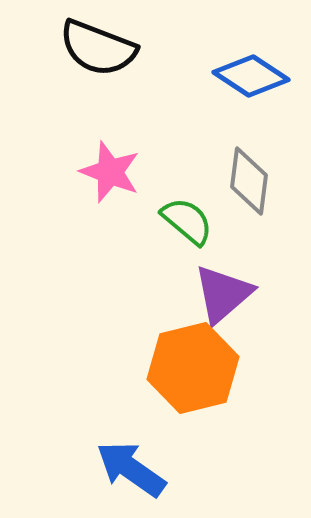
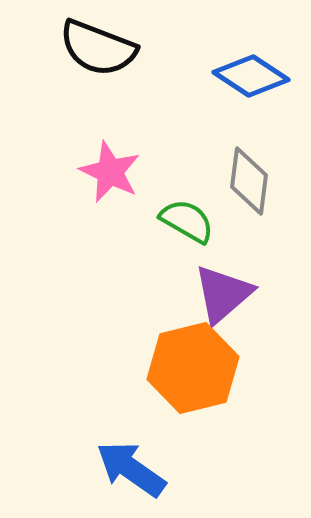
pink star: rotated 4 degrees clockwise
green semicircle: rotated 10 degrees counterclockwise
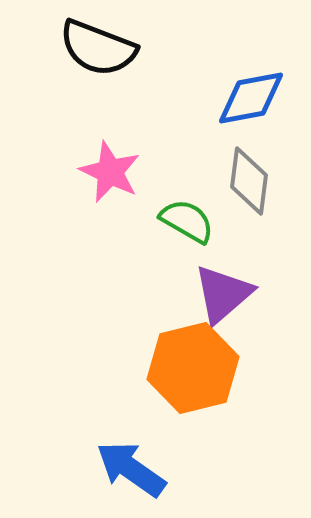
blue diamond: moved 22 px down; rotated 44 degrees counterclockwise
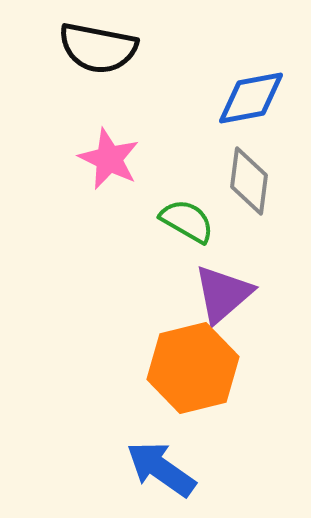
black semicircle: rotated 10 degrees counterclockwise
pink star: moved 1 px left, 13 px up
blue arrow: moved 30 px right
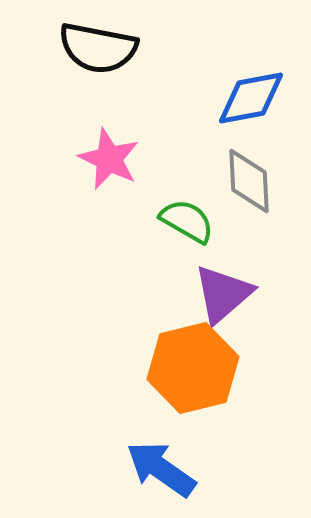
gray diamond: rotated 10 degrees counterclockwise
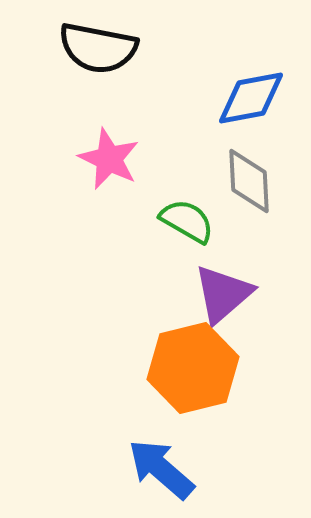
blue arrow: rotated 6 degrees clockwise
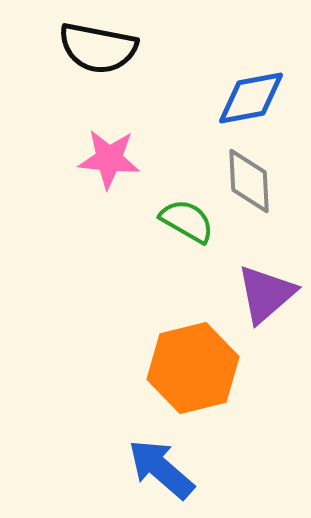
pink star: rotated 20 degrees counterclockwise
purple triangle: moved 43 px right
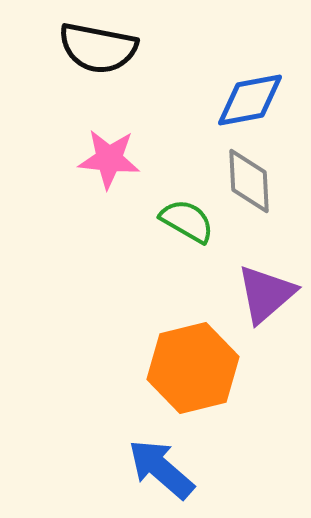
blue diamond: moved 1 px left, 2 px down
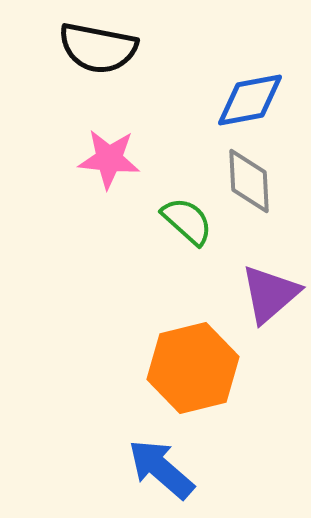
green semicircle: rotated 12 degrees clockwise
purple triangle: moved 4 px right
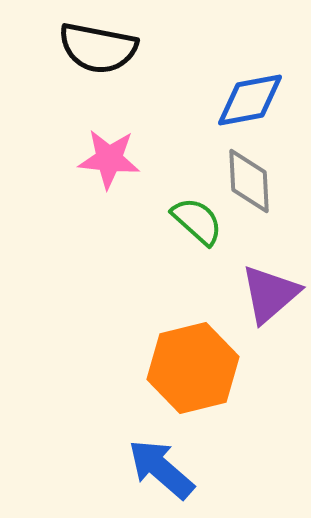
green semicircle: moved 10 px right
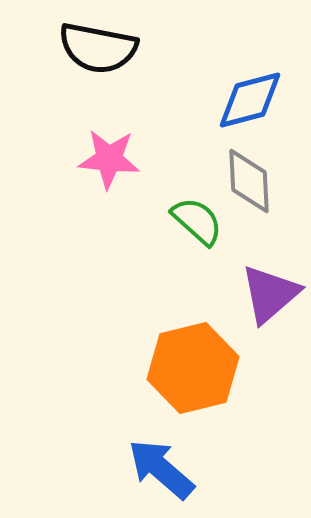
blue diamond: rotated 4 degrees counterclockwise
